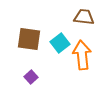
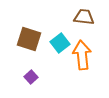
brown square: rotated 10 degrees clockwise
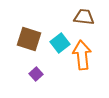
purple square: moved 5 px right, 3 px up
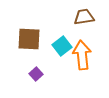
brown trapezoid: rotated 15 degrees counterclockwise
brown square: rotated 15 degrees counterclockwise
cyan square: moved 2 px right, 3 px down
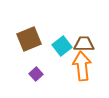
brown trapezoid: moved 27 px down; rotated 10 degrees clockwise
brown square: rotated 25 degrees counterclockwise
orange arrow: moved 11 px down
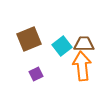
purple square: rotated 16 degrees clockwise
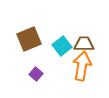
orange arrow: rotated 16 degrees clockwise
purple square: rotated 24 degrees counterclockwise
